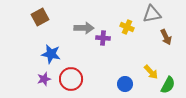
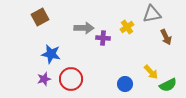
yellow cross: rotated 32 degrees clockwise
green semicircle: rotated 36 degrees clockwise
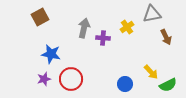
gray arrow: rotated 78 degrees counterclockwise
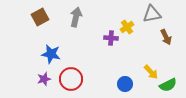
gray arrow: moved 8 px left, 11 px up
purple cross: moved 8 px right
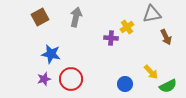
green semicircle: moved 1 px down
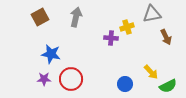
yellow cross: rotated 16 degrees clockwise
purple star: rotated 16 degrees clockwise
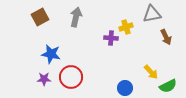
yellow cross: moved 1 px left
red circle: moved 2 px up
blue circle: moved 4 px down
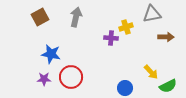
brown arrow: rotated 63 degrees counterclockwise
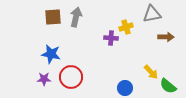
brown square: moved 13 px right; rotated 24 degrees clockwise
green semicircle: rotated 66 degrees clockwise
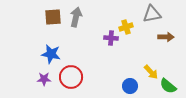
blue circle: moved 5 px right, 2 px up
